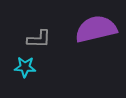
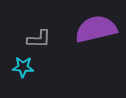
cyan star: moved 2 px left
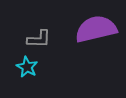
cyan star: moved 4 px right; rotated 25 degrees clockwise
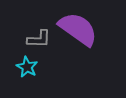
purple semicircle: moved 18 px left; rotated 48 degrees clockwise
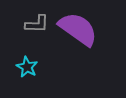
gray L-shape: moved 2 px left, 15 px up
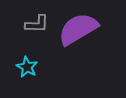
purple semicircle: rotated 66 degrees counterclockwise
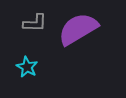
gray L-shape: moved 2 px left, 1 px up
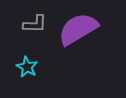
gray L-shape: moved 1 px down
